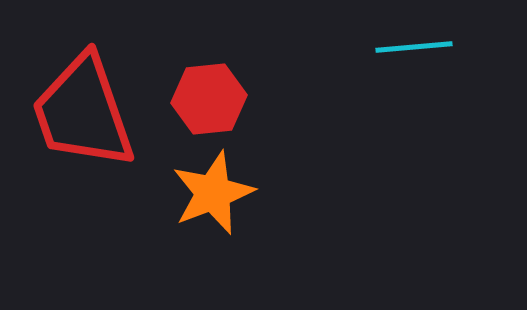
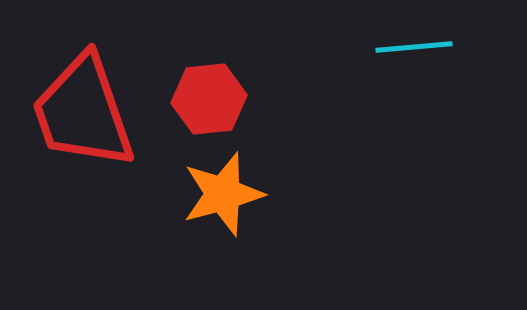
orange star: moved 10 px right, 1 px down; rotated 6 degrees clockwise
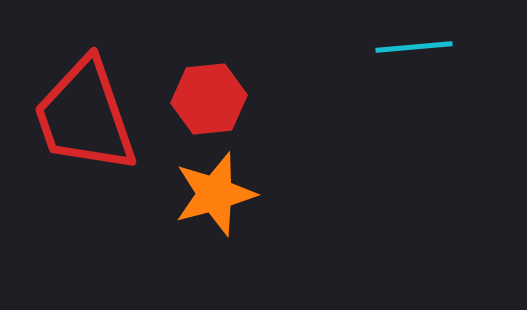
red trapezoid: moved 2 px right, 4 px down
orange star: moved 8 px left
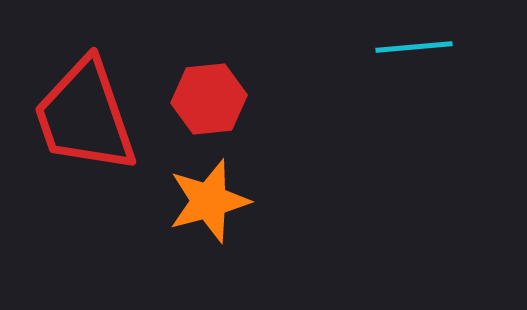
orange star: moved 6 px left, 7 px down
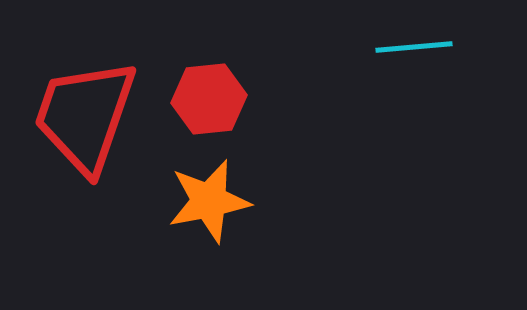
red trapezoid: rotated 38 degrees clockwise
orange star: rotated 4 degrees clockwise
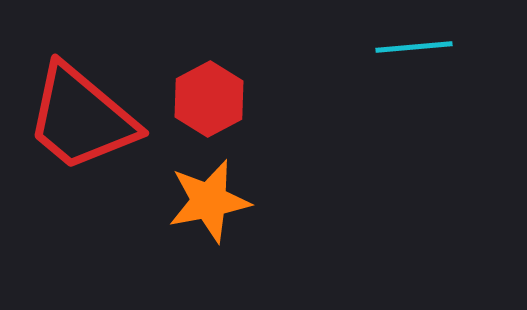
red hexagon: rotated 22 degrees counterclockwise
red trapezoid: moved 4 px left, 2 px down; rotated 69 degrees counterclockwise
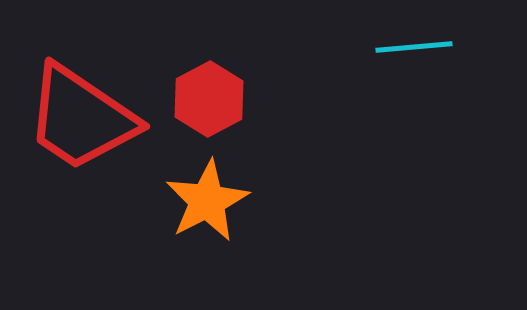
red trapezoid: rotated 6 degrees counterclockwise
orange star: moved 2 px left; rotated 16 degrees counterclockwise
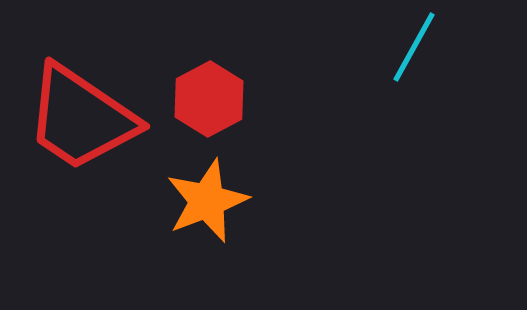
cyan line: rotated 56 degrees counterclockwise
orange star: rotated 6 degrees clockwise
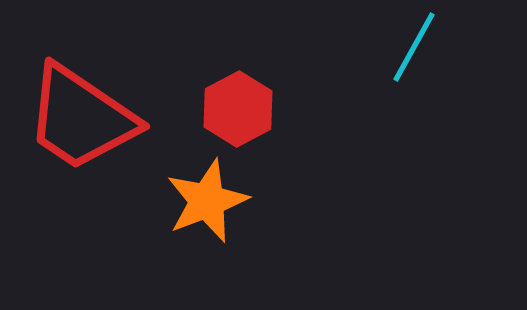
red hexagon: moved 29 px right, 10 px down
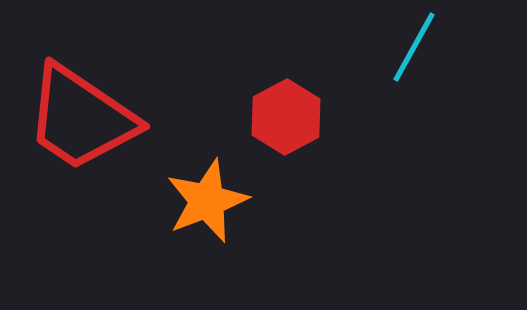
red hexagon: moved 48 px right, 8 px down
